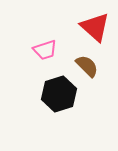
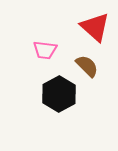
pink trapezoid: rotated 25 degrees clockwise
black hexagon: rotated 12 degrees counterclockwise
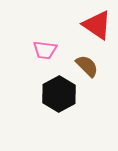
red triangle: moved 2 px right, 2 px up; rotated 8 degrees counterclockwise
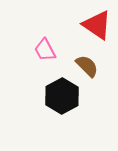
pink trapezoid: rotated 55 degrees clockwise
black hexagon: moved 3 px right, 2 px down
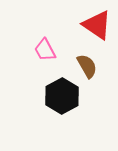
brown semicircle: rotated 15 degrees clockwise
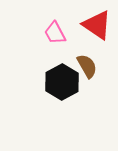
pink trapezoid: moved 10 px right, 17 px up
black hexagon: moved 14 px up
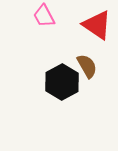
pink trapezoid: moved 11 px left, 17 px up
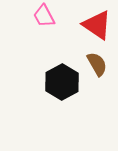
brown semicircle: moved 10 px right, 2 px up
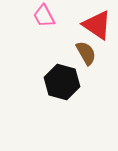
brown semicircle: moved 11 px left, 11 px up
black hexagon: rotated 16 degrees counterclockwise
